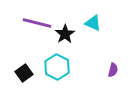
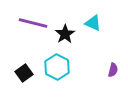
purple line: moved 4 px left
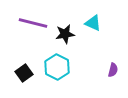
black star: rotated 24 degrees clockwise
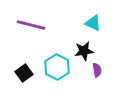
purple line: moved 2 px left, 2 px down
black star: moved 19 px right, 17 px down
purple semicircle: moved 16 px left; rotated 24 degrees counterclockwise
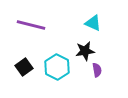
black star: moved 1 px right
black square: moved 6 px up
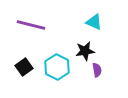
cyan triangle: moved 1 px right, 1 px up
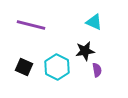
black square: rotated 30 degrees counterclockwise
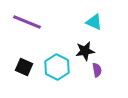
purple line: moved 4 px left, 3 px up; rotated 8 degrees clockwise
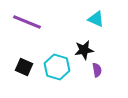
cyan triangle: moved 2 px right, 3 px up
black star: moved 1 px left, 1 px up
cyan hexagon: rotated 10 degrees counterclockwise
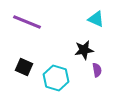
cyan hexagon: moved 1 px left, 11 px down
